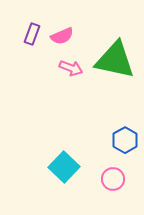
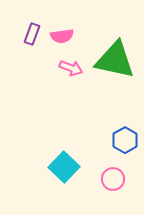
pink semicircle: rotated 15 degrees clockwise
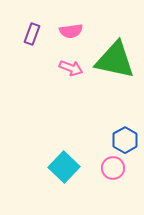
pink semicircle: moved 9 px right, 5 px up
pink circle: moved 11 px up
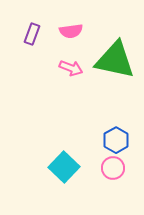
blue hexagon: moved 9 px left
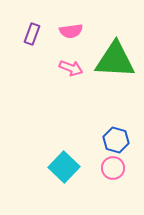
green triangle: rotated 9 degrees counterclockwise
blue hexagon: rotated 15 degrees counterclockwise
